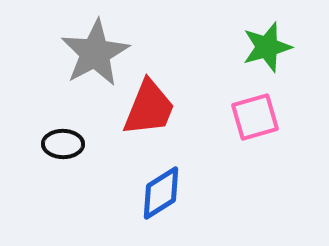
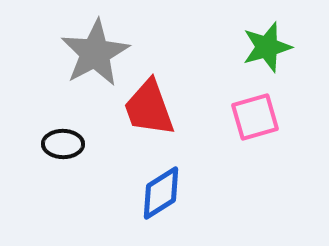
red trapezoid: rotated 138 degrees clockwise
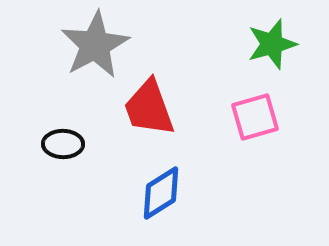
green star: moved 5 px right, 3 px up
gray star: moved 8 px up
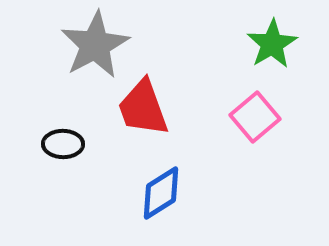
green star: rotated 15 degrees counterclockwise
red trapezoid: moved 6 px left
pink square: rotated 24 degrees counterclockwise
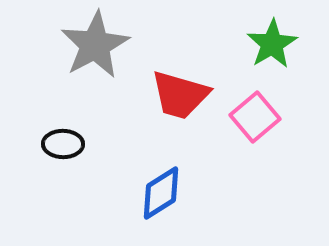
red trapezoid: moved 37 px right, 13 px up; rotated 54 degrees counterclockwise
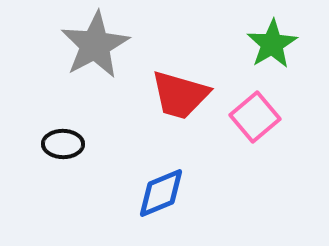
blue diamond: rotated 10 degrees clockwise
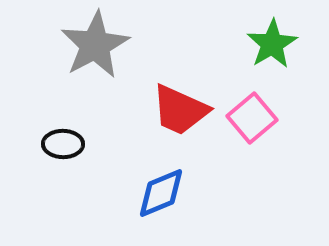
red trapezoid: moved 15 px down; rotated 8 degrees clockwise
pink square: moved 3 px left, 1 px down
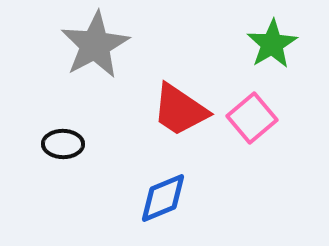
red trapezoid: rotated 10 degrees clockwise
blue diamond: moved 2 px right, 5 px down
